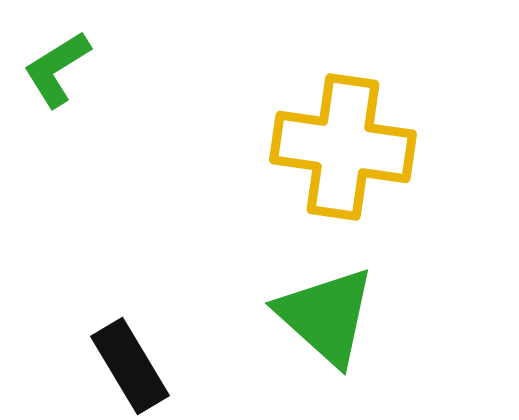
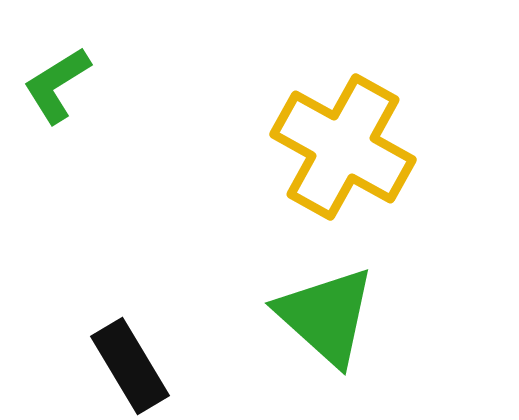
green L-shape: moved 16 px down
yellow cross: rotated 21 degrees clockwise
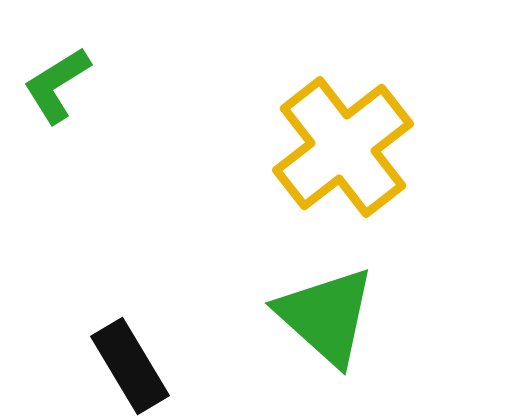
yellow cross: rotated 23 degrees clockwise
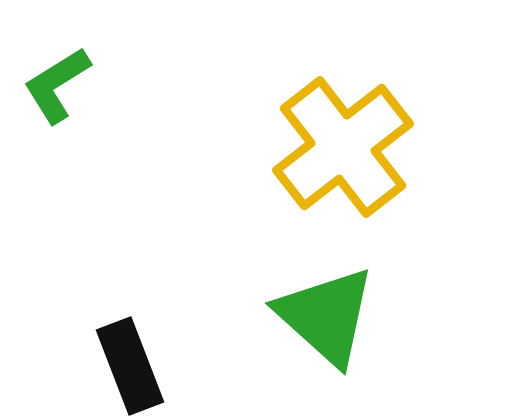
black rectangle: rotated 10 degrees clockwise
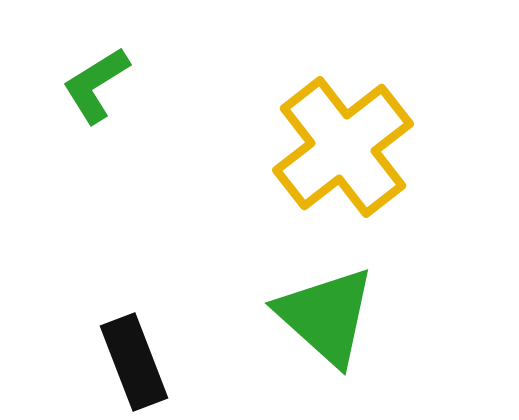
green L-shape: moved 39 px right
black rectangle: moved 4 px right, 4 px up
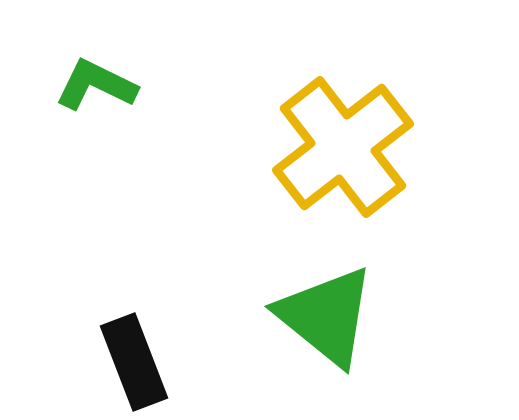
green L-shape: rotated 58 degrees clockwise
green triangle: rotated 3 degrees counterclockwise
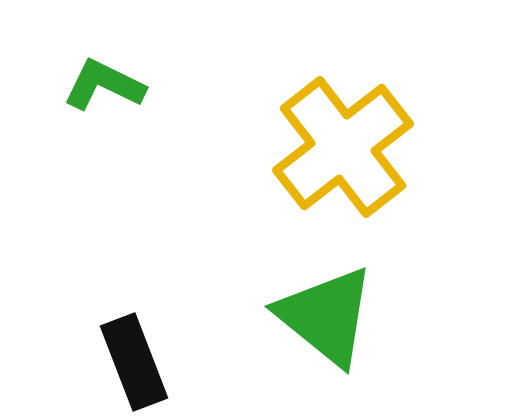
green L-shape: moved 8 px right
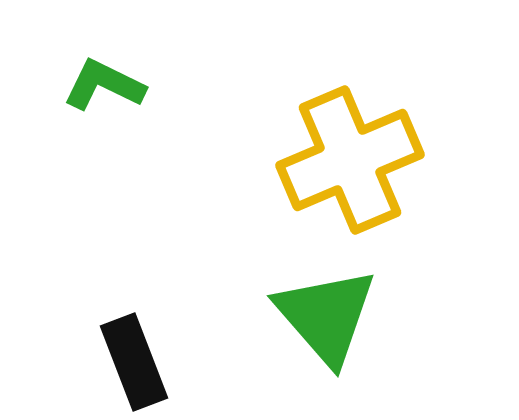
yellow cross: moved 7 px right, 13 px down; rotated 15 degrees clockwise
green triangle: rotated 10 degrees clockwise
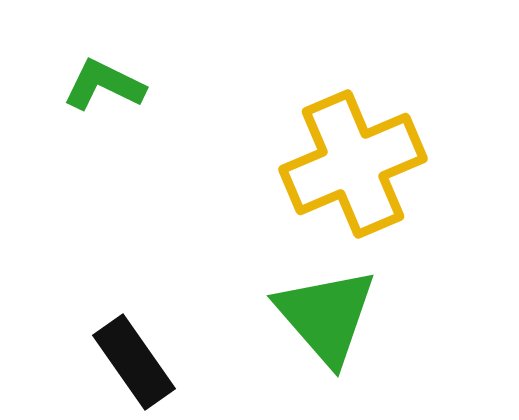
yellow cross: moved 3 px right, 4 px down
black rectangle: rotated 14 degrees counterclockwise
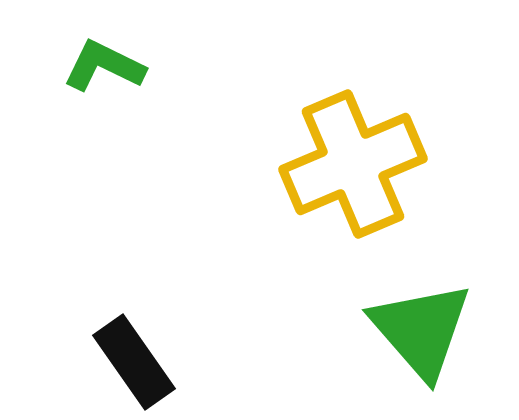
green L-shape: moved 19 px up
green triangle: moved 95 px right, 14 px down
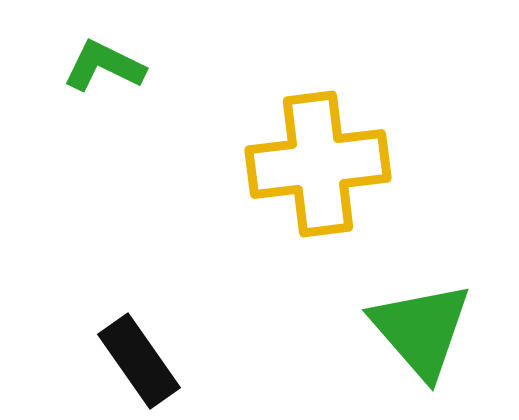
yellow cross: moved 35 px left; rotated 16 degrees clockwise
black rectangle: moved 5 px right, 1 px up
